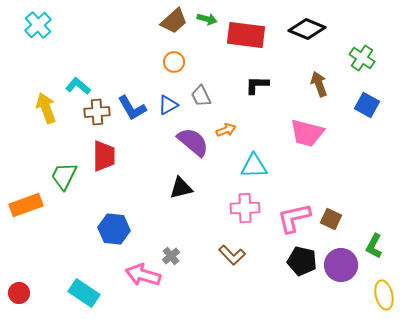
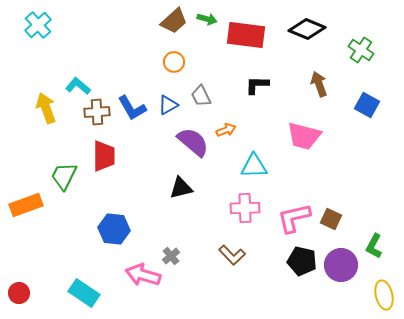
green cross: moved 1 px left, 8 px up
pink trapezoid: moved 3 px left, 3 px down
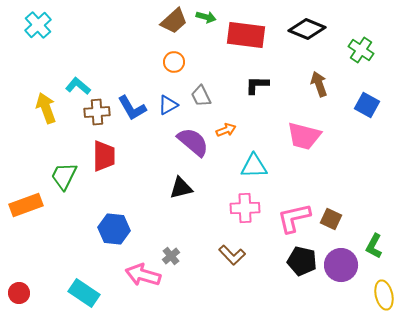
green arrow: moved 1 px left, 2 px up
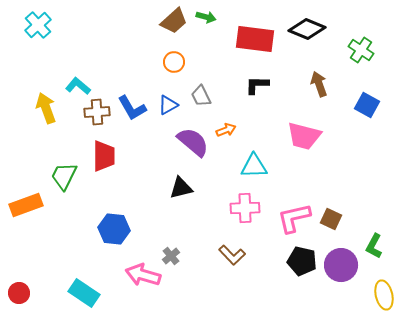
red rectangle: moved 9 px right, 4 px down
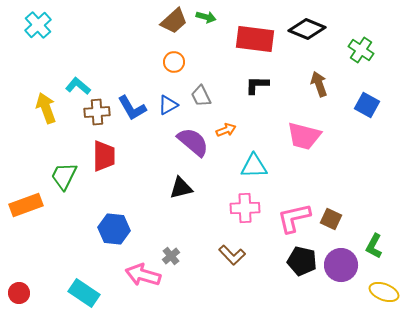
yellow ellipse: moved 3 px up; rotated 56 degrees counterclockwise
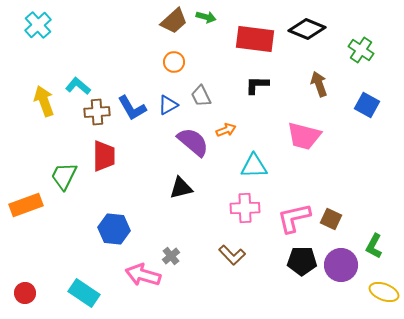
yellow arrow: moved 2 px left, 7 px up
black pentagon: rotated 12 degrees counterclockwise
red circle: moved 6 px right
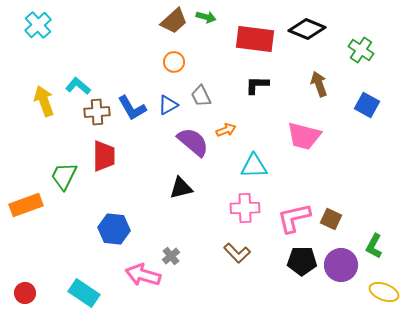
brown L-shape: moved 5 px right, 2 px up
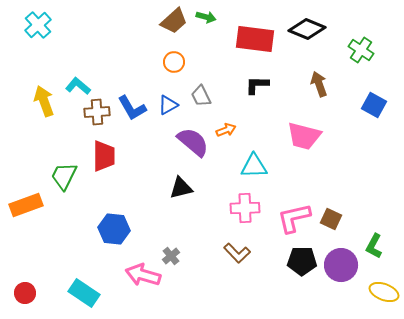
blue square: moved 7 px right
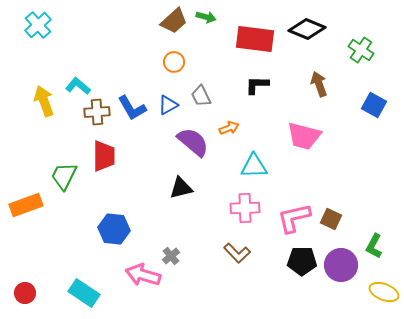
orange arrow: moved 3 px right, 2 px up
